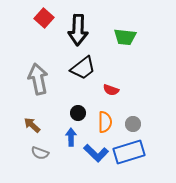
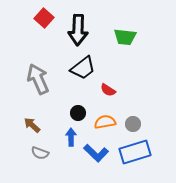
gray arrow: rotated 12 degrees counterclockwise
red semicircle: moved 3 px left; rotated 14 degrees clockwise
orange semicircle: rotated 100 degrees counterclockwise
blue rectangle: moved 6 px right
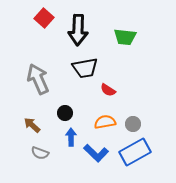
black trapezoid: moved 2 px right; rotated 28 degrees clockwise
black circle: moved 13 px left
blue rectangle: rotated 12 degrees counterclockwise
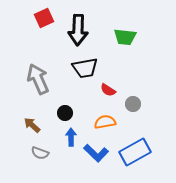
red square: rotated 24 degrees clockwise
gray circle: moved 20 px up
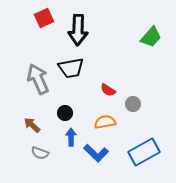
green trapezoid: moved 26 px right; rotated 55 degrees counterclockwise
black trapezoid: moved 14 px left
blue rectangle: moved 9 px right
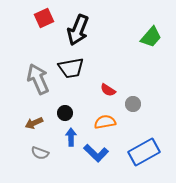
black arrow: rotated 20 degrees clockwise
brown arrow: moved 2 px right, 2 px up; rotated 66 degrees counterclockwise
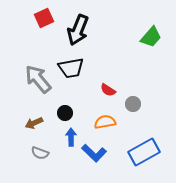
gray arrow: rotated 16 degrees counterclockwise
blue L-shape: moved 2 px left
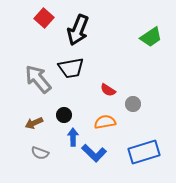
red square: rotated 24 degrees counterclockwise
green trapezoid: rotated 15 degrees clockwise
black circle: moved 1 px left, 2 px down
blue arrow: moved 2 px right
blue rectangle: rotated 12 degrees clockwise
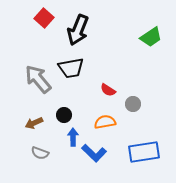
blue rectangle: rotated 8 degrees clockwise
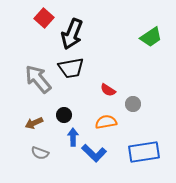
black arrow: moved 6 px left, 4 px down
orange semicircle: moved 1 px right
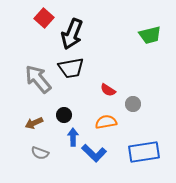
green trapezoid: moved 1 px left, 2 px up; rotated 20 degrees clockwise
